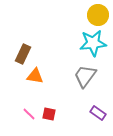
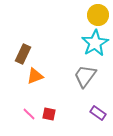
cyan star: moved 2 px right; rotated 24 degrees counterclockwise
orange triangle: rotated 30 degrees counterclockwise
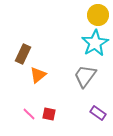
orange triangle: moved 3 px right, 1 px up; rotated 18 degrees counterclockwise
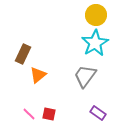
yellow circle: moved 2 px left
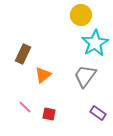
yellow circle: moved 15 px left
orange triangle: moved 5 px right
pink line: moved 4 px left, 7 px up
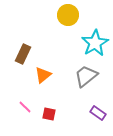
yellow circle: moved 13 px left
gray trapezoid: moved 1 px right; rotated 15 degrees clockwise
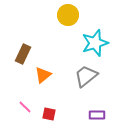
cyan star: rotated 12 degrees clockwise
purple rectangle: moved 1 px left, 2 px down; rotated 35 degrees counterclockwise
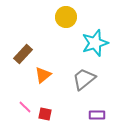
yellow circle: moved 2 px left, 2 px down
brown rectangle: rotated 18 degrees clockwise
gray trapezoid: moved 2 px left, 3 px down
red square: moved 4 px left
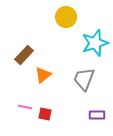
brown rectangle: moved 1 px right, 1 px down
gray trapezoid: rotated 30 degrees counterclockwise
pink line: rotated 32 degrees counterclockwise
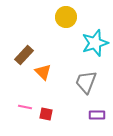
orange triangle: moved 3 px up; rotated 36 degrees counterclockwise
gray trapezoid: moved 2 px right, 3 px down
red square: moved 1 px right
